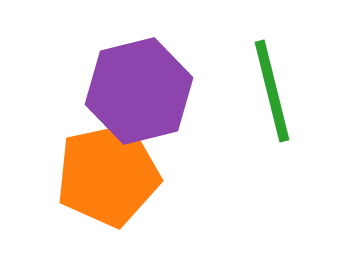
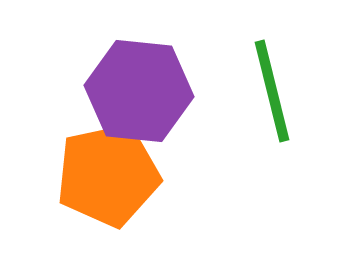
purple hexagon: rotated 20 degrees clockwise
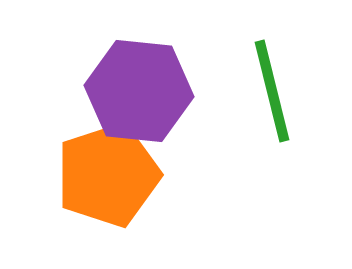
orange pentagon: rotated 6 degrees counterclockwise
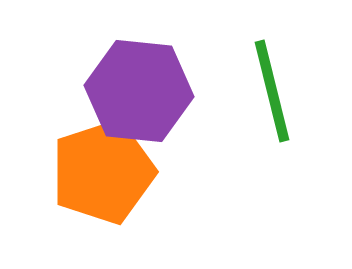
orange pentagon: moved 5 px left, 3 px up
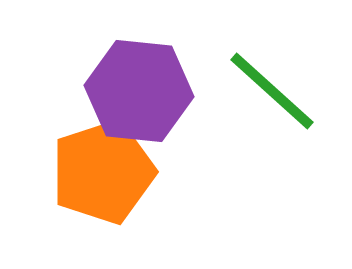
green line: rotated 34 degrees counterclockwise
